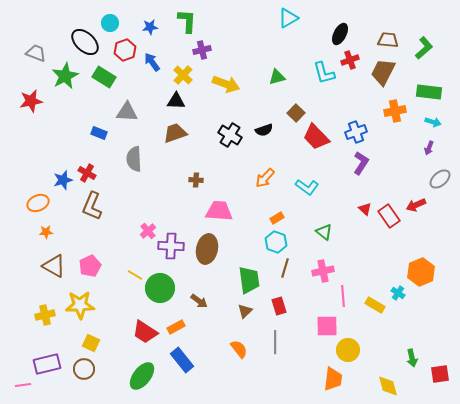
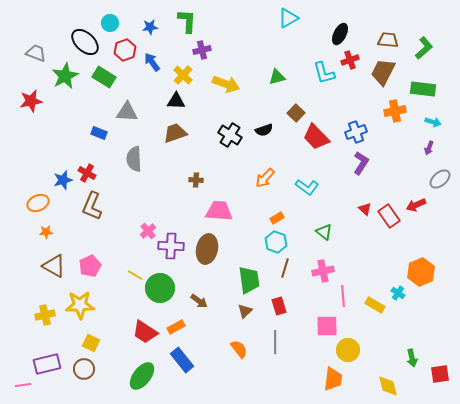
green rectangle at (429, 92): moved 6 px left, 3 px up
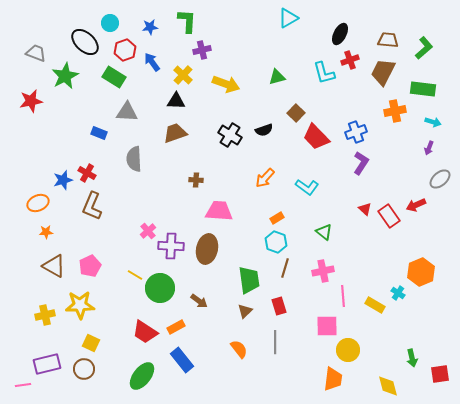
green rectangle at (104, 77): moved 10 px right
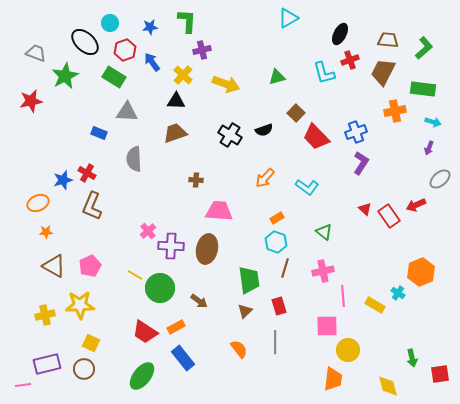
blue rectangle at (182, 360): moved 1 px right, 2 px up
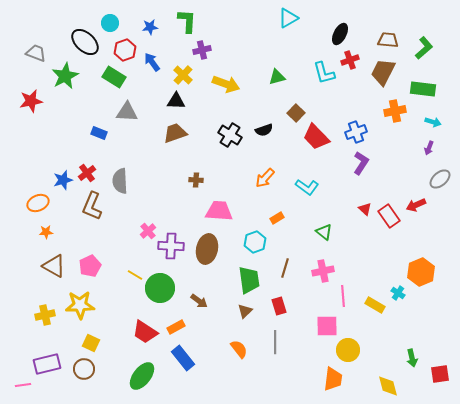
gray semicircle at (134, 159): moved 14 px left, 22 px down
red cross at (87, 173): rotated 24 degrees clockwise
cyan hexagon at (276, 242): moved 21 px left; rotated 20 degrees clockwise
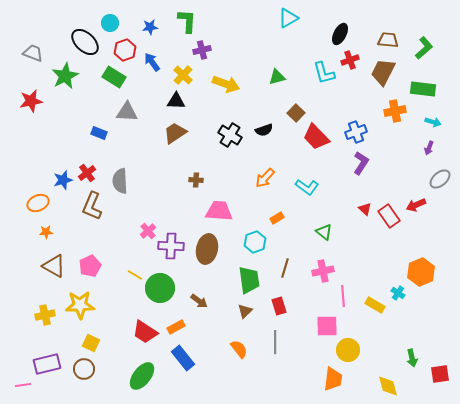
gray trapezoid at (36, 53): moved 3 px left
brown trapezoid at (175, 133): rotated 15 degrees counterclockwise
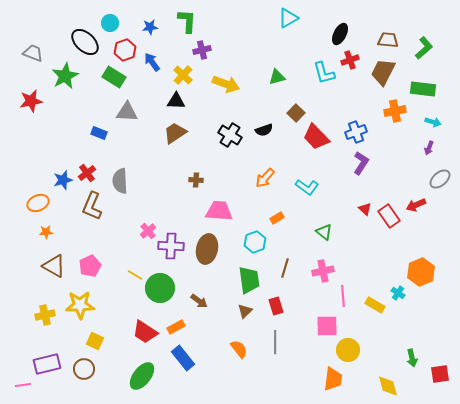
red rectangle at (279, 306): moved 3 px left
yellow square at (91, 343): moved 4 px right, 2 px up
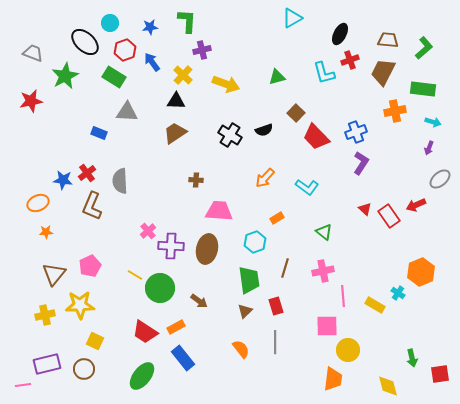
cyan triangle at (288, 18): moved 4 px right
blue star at (63, 180): rotated 24 degrees clockwise
brown triangle at (54, 266): moved 8 px down; rotated 40 degrees clockwise
orange semicircle at (239, 349): moved 2 px right
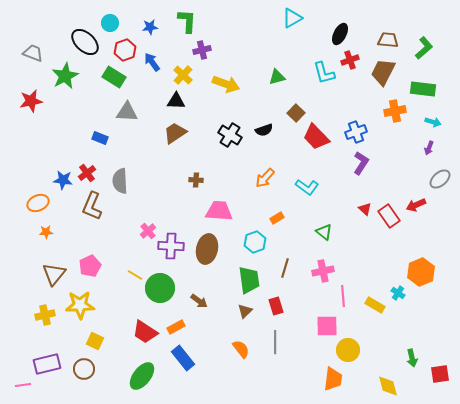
blue rectangle at (99, 133): moved 1 px right, 5 px down
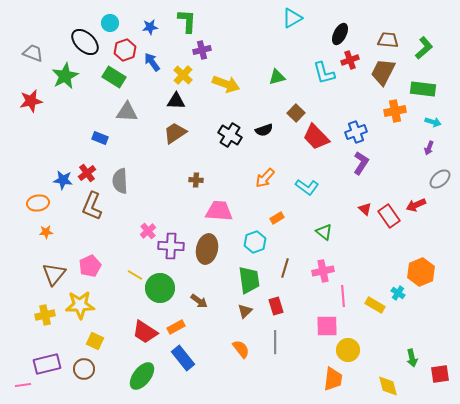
orange ellipse at (38, 203): rotated 15 degrees clockwise
